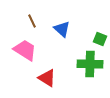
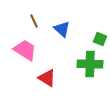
brown line: moved 2 px right
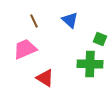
blue triangle: moved 8 px right, 9 px up
pink trapezoid: moved 1 px up; rotated 55 degrees counterclockwise
red triangle: moved 2 px left
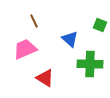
blue triangle: moved 19 px down
green square: moved 14 px up
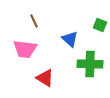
pink trapezoid: rotated 150 degrees counterclockwise
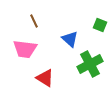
green cross: rotated 30 degrees counterclockwise
